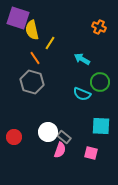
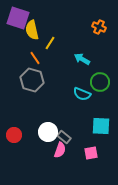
gray hexagon: moved 2 px up
red circle: moved 2 px up
pink square: rotated 24 degrees counterclockwise
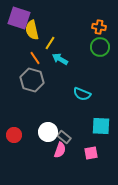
purple square: moved 1 px right
orange cross: rotated 16 degrees counterclockwise
cyan arrow: moved 22 px left
green circle: moved 35 px up
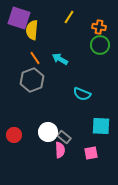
yellow semicircle: rotated 18 degrees clockwise
yellow line: moved 19 px right, 26 px up
green circle: moved 2 px up
gray hexagon: rotated 25 degrees clockwise
pink semicircle: rotated 21 degrees counterclockwise
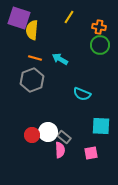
orange line: rotated 40 degrees counterclockwise
red circle: moved 18 px right
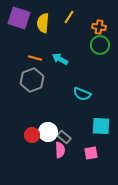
yellow semicircle: moved 11 px right, 7 px up
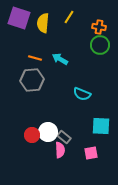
gray hexagon: rotated 15 degrees clockwise
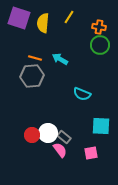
gray hexagon: moved 4 px up
white circle: moved 1 px down
pink semicircle: rotated 35 degrees counterclockwise
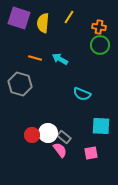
gray hexagon: moved 12 px left, 8 px down; rotated 20 degrees clockwise
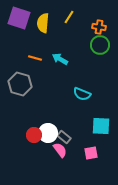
red circle: moved 2 px right
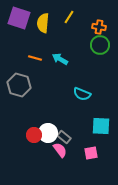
gray hexagon: moved 1 px left, 1 px down
